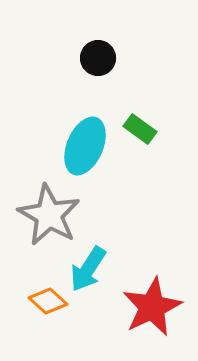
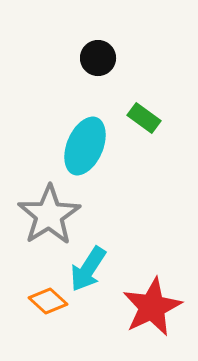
green rectangle: moved 4 px right, 11 px up
gray star: rotated 10 degrees clockwise
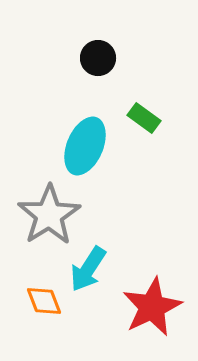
orange diamond: moved 4 px left; rotated 27 degrees clockwise
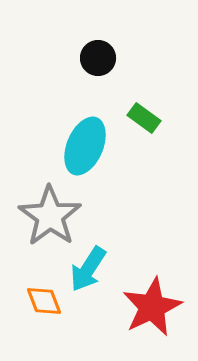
gray star: moved 1 px right, 1 px down; rotated 4 degrees counterclockwise
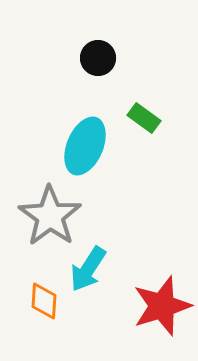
orange diamond: rotated 24 degrees clockwise
red star: moved 10 px right, 1 px up; rotated 8 degrees clockwise
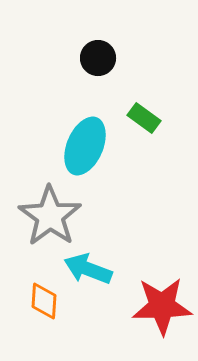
cyan arrow: rotated 78 degrees clockwise
red star: rotated 16 degrees clockwise
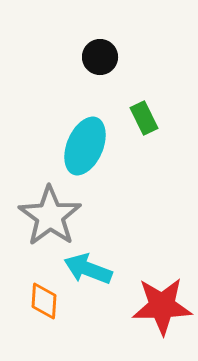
black circle: moved 2 px right, 1 px up
green rectangle: rotated 28 degrees clockwise
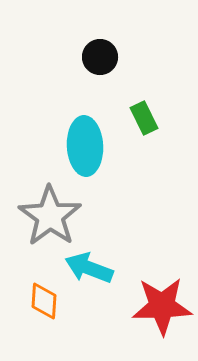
cyan ellipse: rotated 26 degrees counterclockwise
cyan arrow: moved 1 px right, 1 px up
